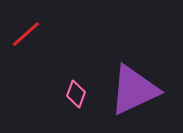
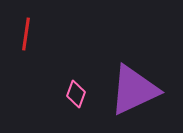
red line: rotated 40 degrees counterclockwise
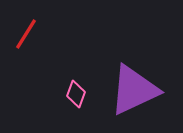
red line: rotated 24 degrees clockwise
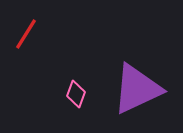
purple triangle: moved 3 px right, 1 px up
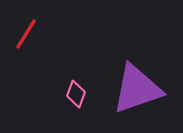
purple triangle: rotated 6 degrees clockwise
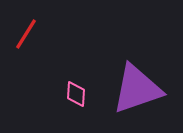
pink diamond: rotated 16 degrees counterclockwise
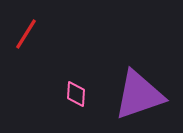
purple triangle: moved 2 px right, 6 px down
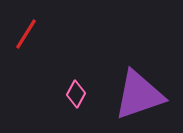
pink diamond: rotated 24 degrees clockwise
